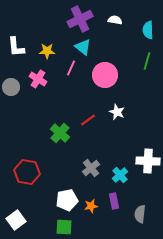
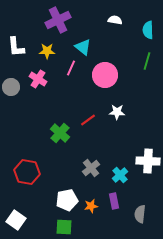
purple cross: moved 22 px left, 1 px down
white star: rotated 21 degrees counterclockwise
white square: rotated 18 degrees counterclockwise
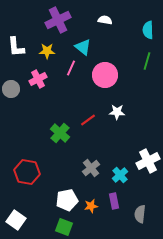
white semicircle: moved 10 px left
pink cross: rotated 30 degrees clockwise
gray circle: moved 2 px down
white cross: rotated 30 degrees counterclockwise
green square: rotated 18 degrees clockwise
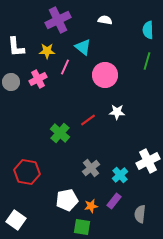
pink line: moved 6 px left, 1 px up
gray circle: moved 7 px up
purple rectangle: rotated 49 degrees clockwise
green square: moved 18 px right; rotated 12 degrees counterclockwise
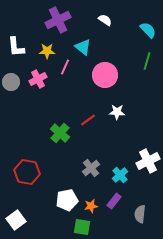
white semicircle: rotated 24 degrees clockwise
cyan semicircle: rotated 138 degrees clockwise
white square: rotated 18 degrees clockwise
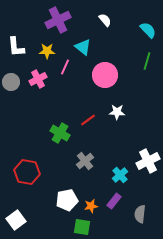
white semicircle: rotated 16 degrees clockwise
green cross: rotated 12 degrees counterclockwise
gray cross: moved 6 px left, 7 px up
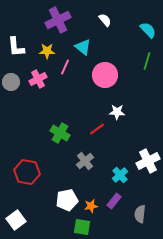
red line: moved 9 px right, 9 px down
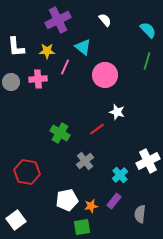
pink cross: rotated 24 degrees clockwise
white star: rotated 14 degrees clockwise
green square: rotated 18 degrees counterclockwise
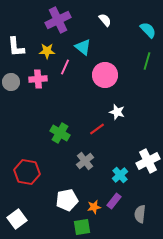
orange star: moved 3 px right, 1 px down
white square: moved 1 px right, 1 px up
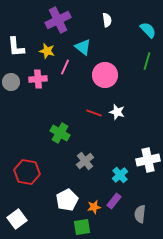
white semicircle: moved 2 px right; rotated 32 degrees clockwise
yellow star: rotated 14 degrees clockwise
red line: moved 3 px left, 16 px up; rotated 56 degrees clockwise
white cross: moved 1 px up; rotated 15 degrees clockwise
white pentagon: rotated 15 degrees counterclockwise
